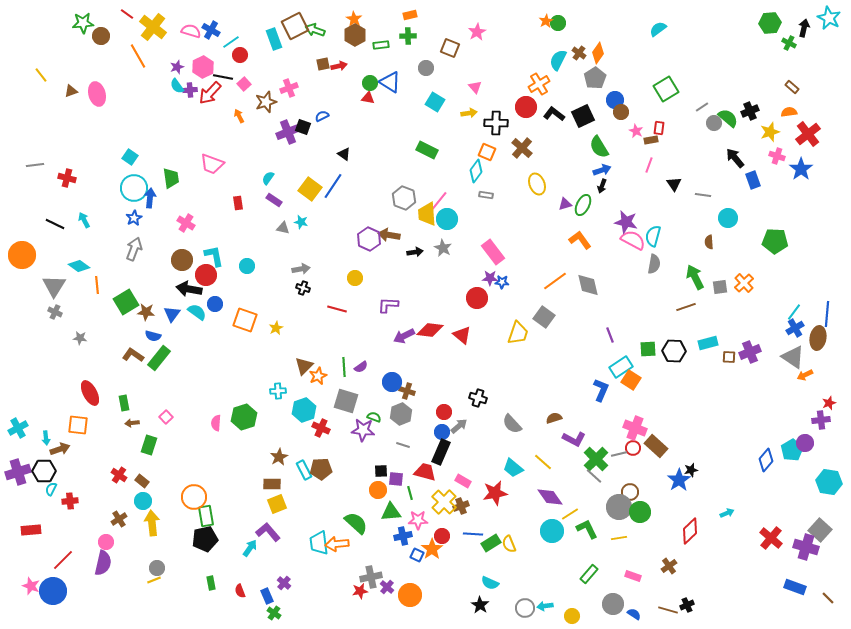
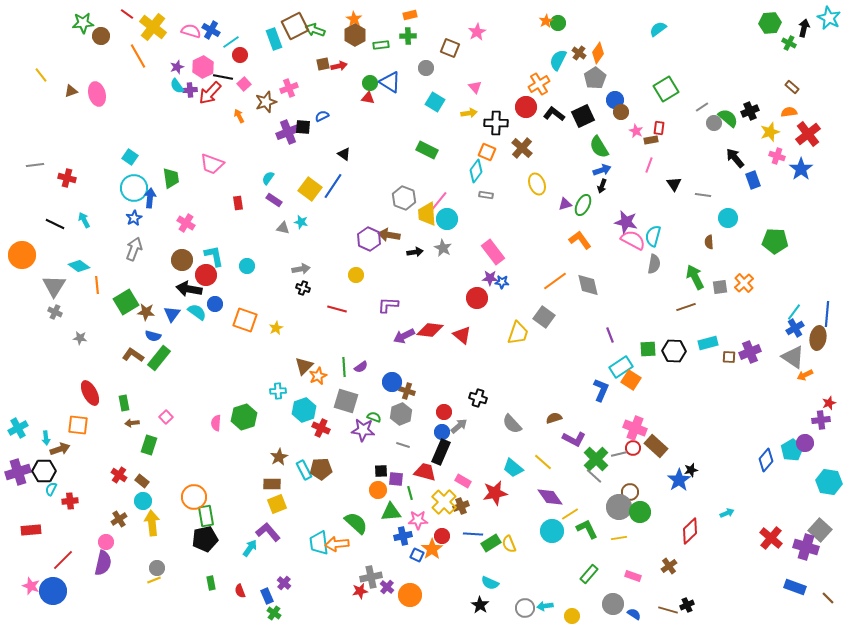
black square at (303, 127): rotated 14 degrees counterclockwise
yellow circle at (355, 278): moved 1 px right, 3 px up
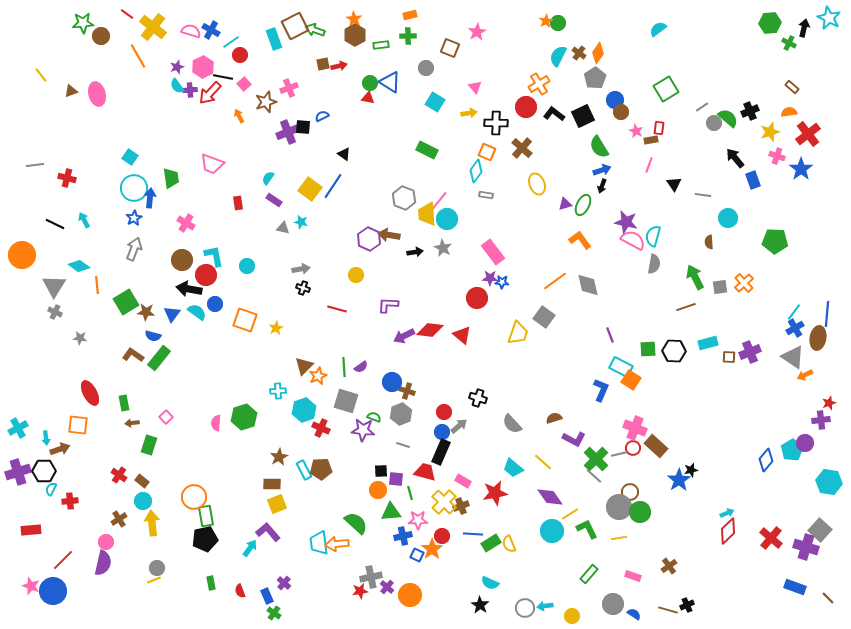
cyan semicircle at (558, 60): moved 4 px up
cyan rectangle at (621, 367): rotated 60 degrees clockwise
red diamond at (690, 531): moved 38 px right
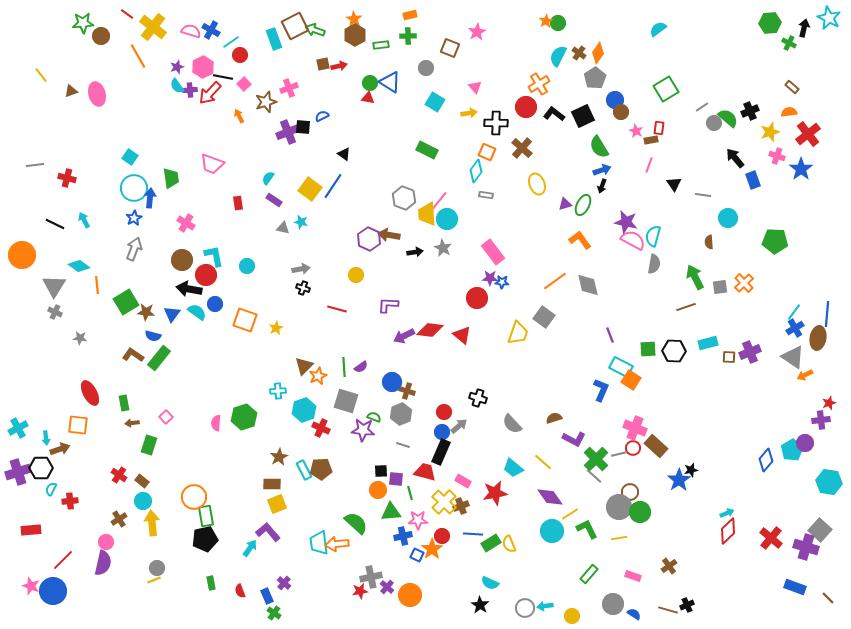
black hexagon at (44, 471): moved 3 px left, 3 px up
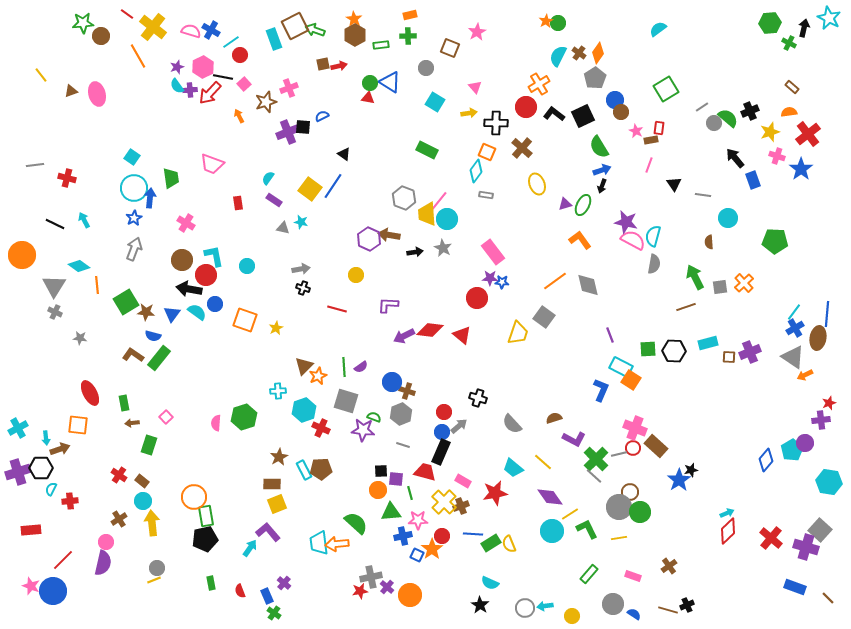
cyan square at (130, 157): moved 2 px right
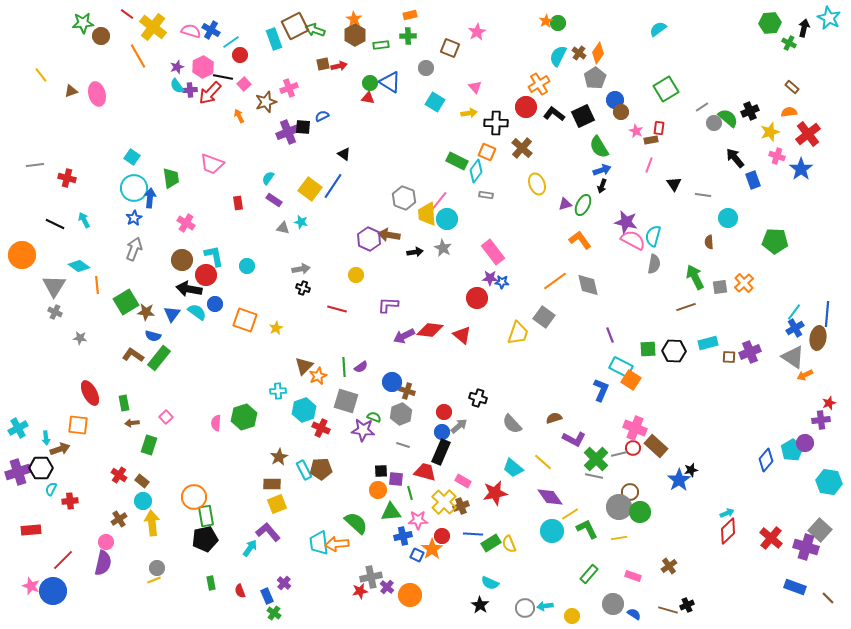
green rectangle at (427, 150): moved 30 px right, 11 px down
gray line at (594, 476): rotated 30 degrees counterclockwise
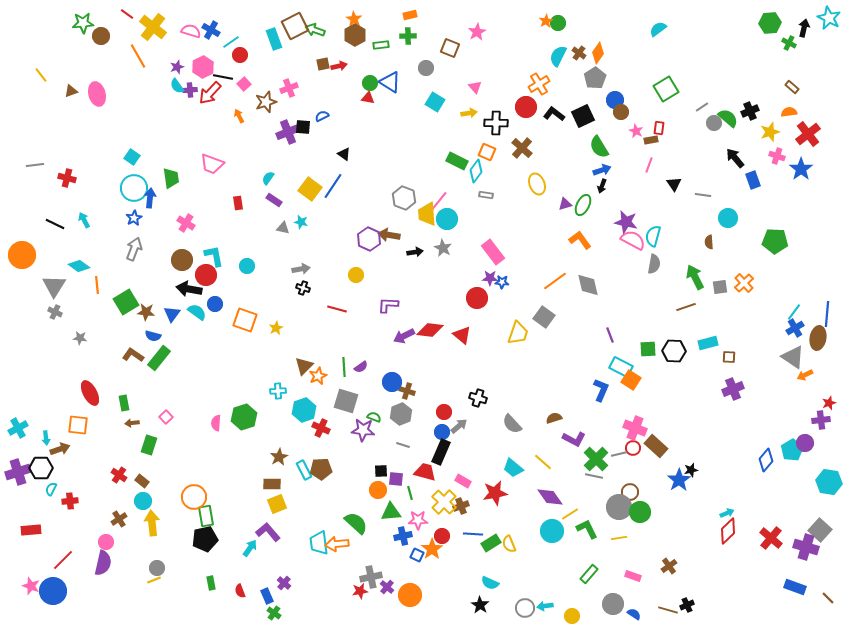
purple cross at (750, 352): moved 17 px left, 37 px down
